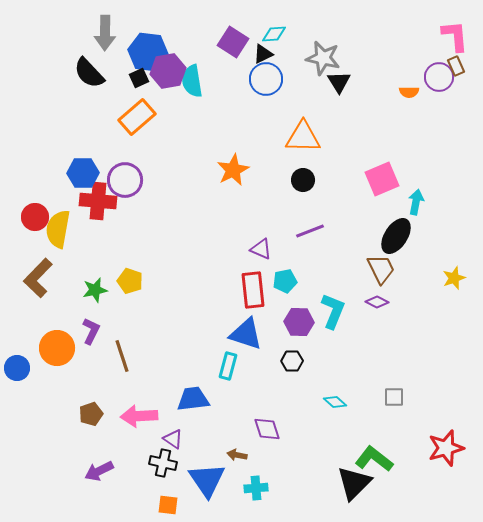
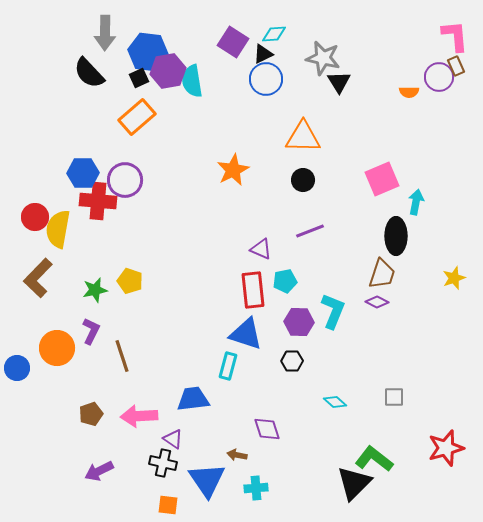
black ellipse at (396, 236): rotated 33 degrees counterclockwise
brown trapezoid at (381, 269): moved 1 px right, 5 px down; rotated 44 degrees clockwise
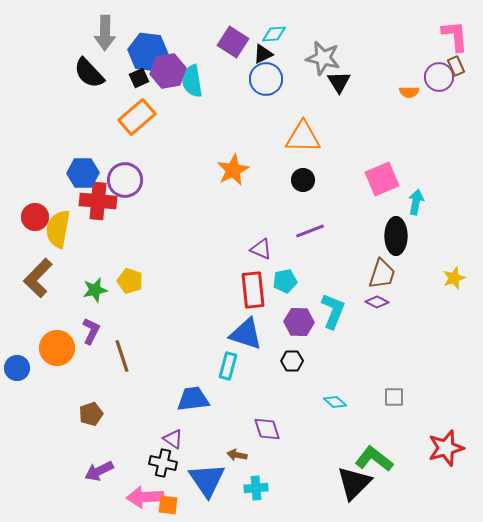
pink arrow at (139, 416): moved 6 px right, 81 px down
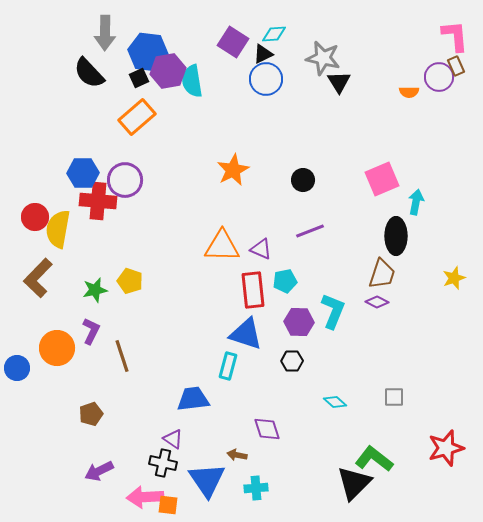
orange triangle at (303, 137): moved 81 px left, 109 px down
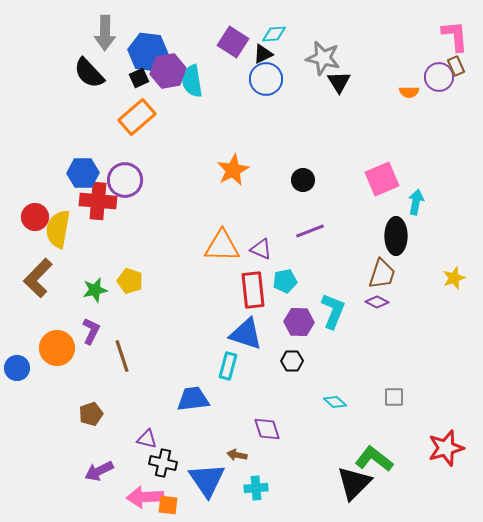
purple triangle at (173, 439): moved 26 px left; rotated 20 degrees counterclockwise
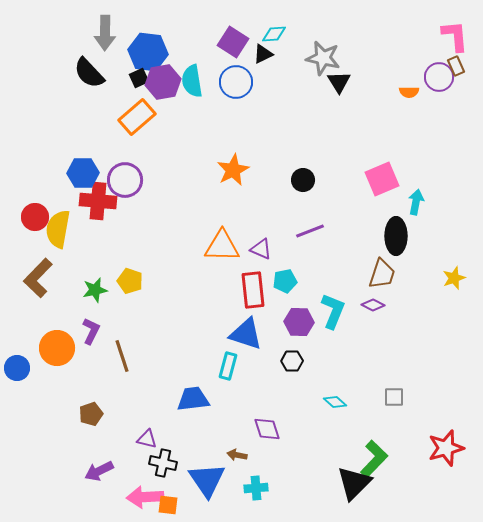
purple hexagon at (168, 71): moved 5 px left, 11 px down
blue circle at (266, 79): moved 30 px left, 3 px down
purple diamond at (377, 302): moved 4 px left, 3 px down
green L-shape at (374, 459): rotated 96 degrees clockwise
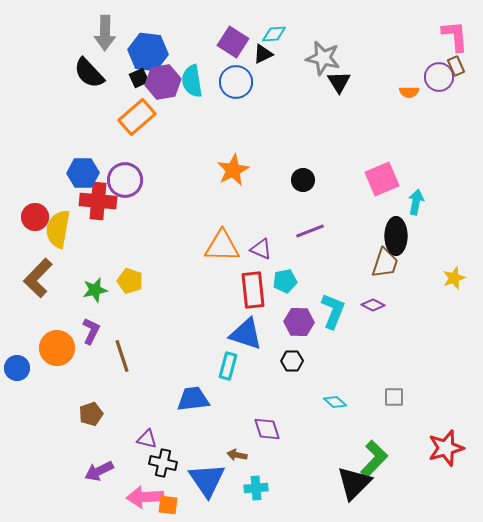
brown trapezoid at (382, 274): moved 3 px right, 11 px up
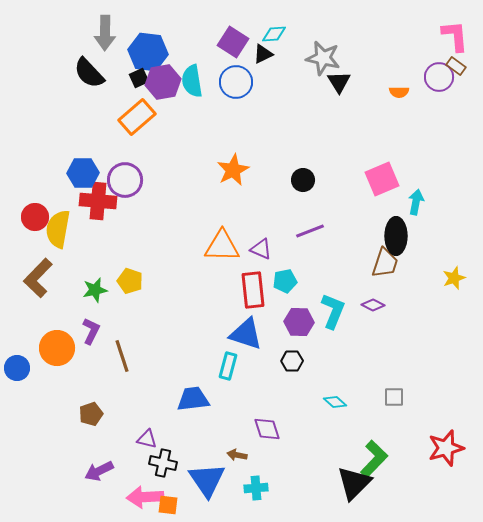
brown rectangle at (456, 66): rotated 30 degrees counterclockwise
orange semicircle at (409, 92): moved 10 px left
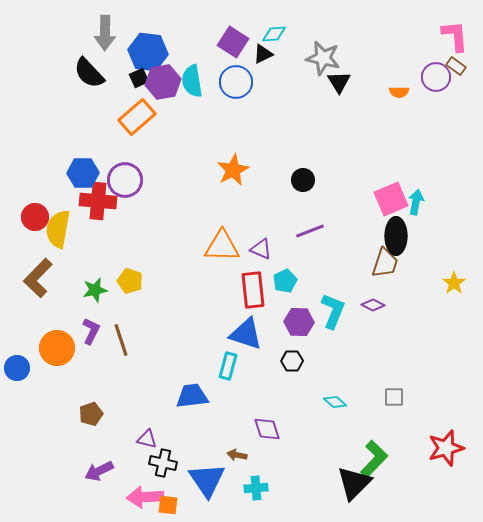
purple circle at (439, 77): moved 3 px left
pink square at (382, 179): moved 9 px right, 20 px down
yellow star at (454, 278): moved 5 px down; rotated 15 degrees counterclockwise
cyan pentagon at (285, 281): rotated 15 degrees counterclockwise
brown line at (122, 356): moved 1 px left, 16 px up
blue trapezoid at (193, 399): moved 1 px left, 3 px up
